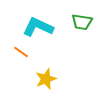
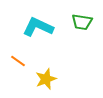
orange line: moved 3 px left, 9 px down
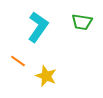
cyan L-shape: rotated 100 degrees clockwise
yellow star: moved 3 px up; rotated 30 degrees counterclockwise
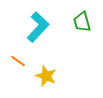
green trapezoid: rotated 65 degrees clockwise
cyan L-shape: rotated 8 degrees clockwise
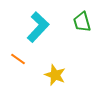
orange line: moved 2 px up
yellow star: moved 9 px right, 1 px up
